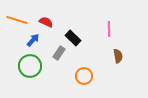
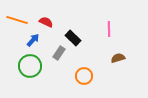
brown semicircle: moved 2 px down; rotated 96 degrees counterclockwise
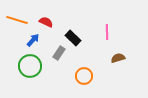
pink line: moved 2 px left, 3 px down
